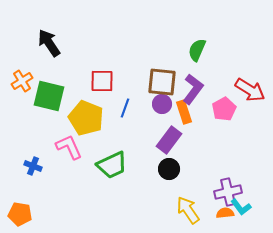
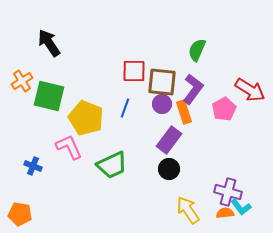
red square: moved 32 px right, 10 px up
purple cross: rotated 28 degrees clockwise
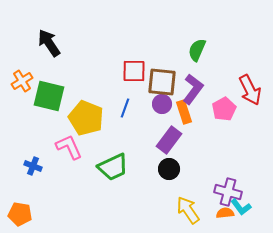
red arrow: rotated 32 degrees clockwise
green trapezoid: moved 1 px right, 2 px down
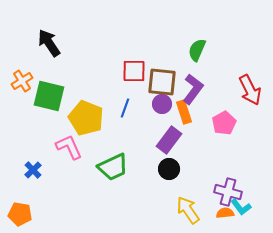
pink pentagon: moved 14 px down
blue cross: moved 4 px down; rotated 24 degrees clockwise
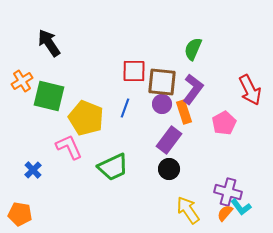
green semicircle: moved 4 px left, 1 px up
orange semicircle: rotated 42 degrees counterclockwise
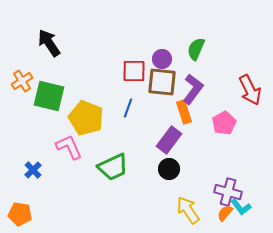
green semicircle: moved 3 px right
purple circle: moved 45 px up
blue line: moved 3 px right
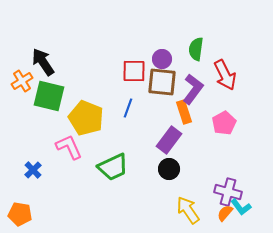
black arrow: moved 6 px left, 19 px down
green semicircle: rotated 15 degrees counterclockwise
red arrow: moved 25 px left, 15 px up
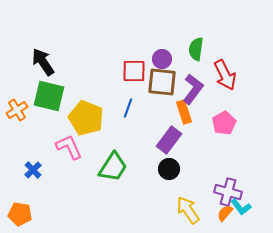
orange cross: moved 5 px left, 29 px down
green trapezoid: rotated 32 degrees counterclockwise
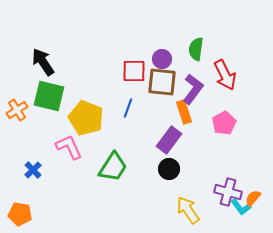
orange semicircle: moved 28 px right, 15 px up
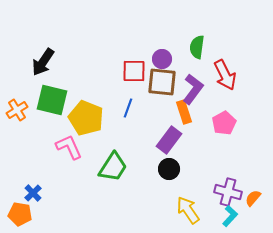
green semicircle: moved 1 px right, 2 px up
black arrow: rotated 112 degrees counterclockwise
green square: moved 3 px right, 4 px down
blue cross: moved 23 px down
cyan L-shape: moved 11 px left, 9 px down; rotated 100 degrees counterclockwise
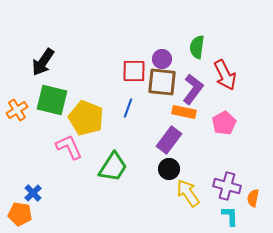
orange rectangle: rotated 60 degrees counterclockwise
purple cross: moved 1 px left, 6 px up
orange semicircle: rotated 30 degrees counterclockwise
yellow arrow: moved 17 px up
cyan L-shape: rotated 45 degrees counterclockwise
